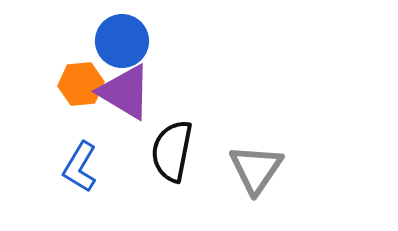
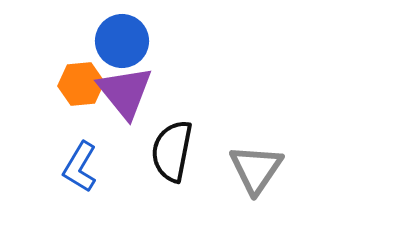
purple triangle: rotated 20 degrees clockwise
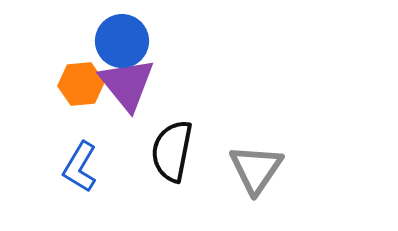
purple triangle: moved 2 px right, 8 px up
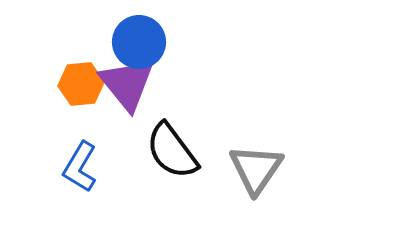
blue circle: moved 17 px right, 1 px down
black semicircle: rotated 48 degrees counterclockwise
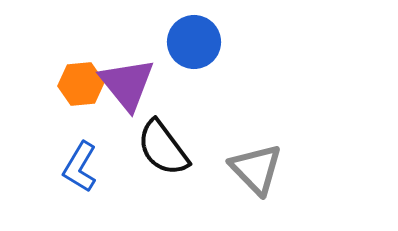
blue circle: moved 55 px right
black semicircle: moved 9 px left, 3 px up
gray triangle: rotated 18 degrees counterclockwise
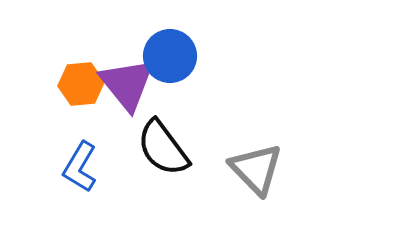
blue circle: moved 24 px left, 14 px down
